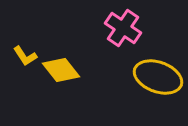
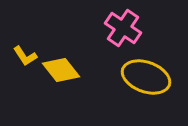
yellow ellipse: moved 12 px left
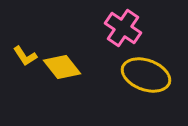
yellow diamond: moved 1 px right, 3 px up
yellow ellipse: moved 2 px up
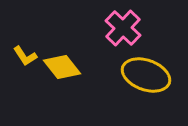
pink cross: rotated 9 degrees clockwise
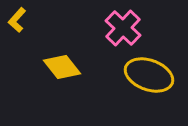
yellow L-shape: moved 8 px left, 36 px up; rotated 75 degrees clockwise
yellow ellipse: moved 3 px right
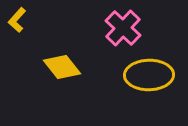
yellow ellipse: rotated 21 degrees counterclockwise
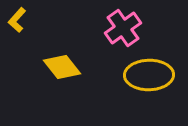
pink cross: rotated 12 degrees clockwise
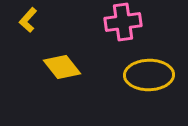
yellow L-shape: moved 11 px right
pink cross: moved 6 px up; rotated 27 degrees clockwise
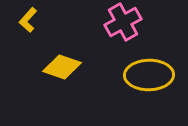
pink cross: rotated 21 degrees counterclockwise
yellow diamond: rotated 33 degrees counterclockwise
